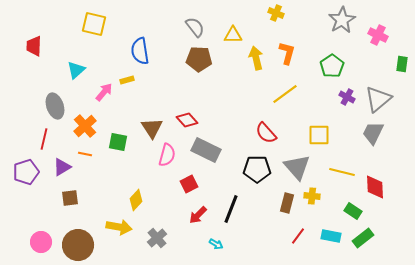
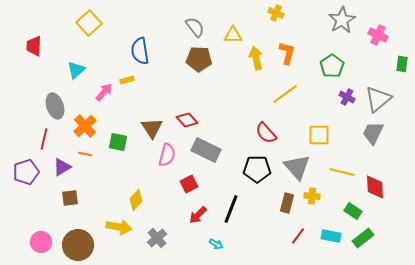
yellow square at (94, 24): moved 5 px left, 1 px up; rotated 35 degrees clockwise
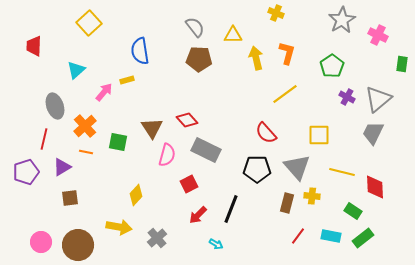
orange line at (85, 154): moved 1 px right, 2 px up
yellow diamond at (136, 200): moved 5 px up
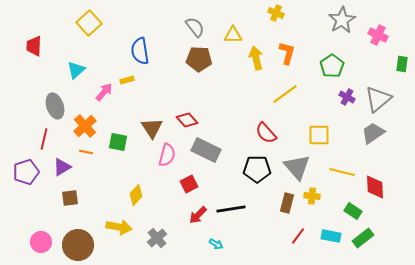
gray trapezoid at (373, 133): rotated 30 degrees clockwise
black line at (231, 209): rotated 60 degrees clockwise
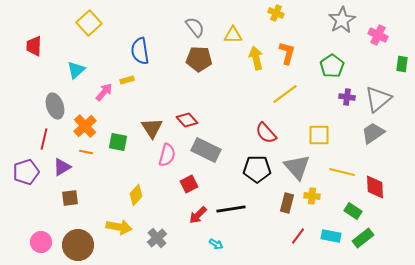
purple cross at (347, 97): rotated 21 degrees counterclockwise
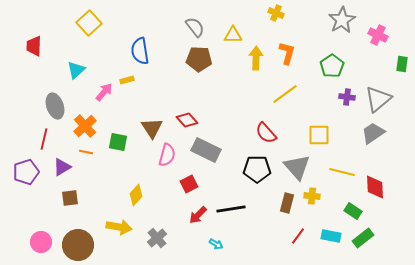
yellow arrow at (256, 58): rotated 15 degrees clockwise
